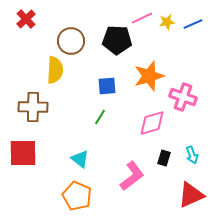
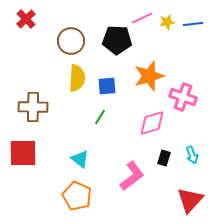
blue line: rotated 18 degrees clockwise
yellow semicircle: moved 22 px right, 8 px down
red triangle: moved 1 px left, 5 px down; rotated 24 degrees counterclockwise
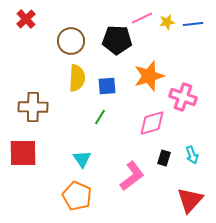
cyan triangle: moved 2 px right; rotated 18 degrees clockwise
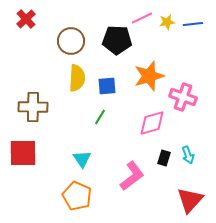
cyan arrow: moved 4 px left
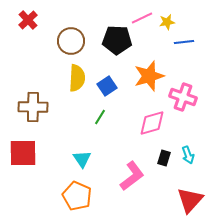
red cross: moved 2 px right, 1 px down
blue line: moved 9 px left, 18 px down
blue square: rotated 30 degrees counterclockwise
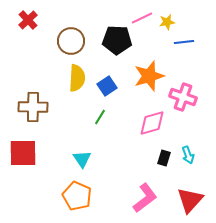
pink L-shape: moved 13 px right, 22 px down
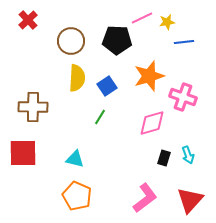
cyan triangle: moved 7 px left; rotated 42 degrees counterclockwise
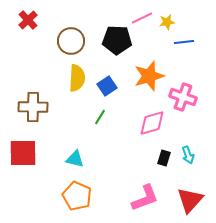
pink L-shape: rotated 16 degrees clockwise
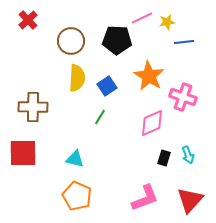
orange star: rotated 24 degrees counterclockwise
pink diamond: rotated 8 degrees counterclockwise
